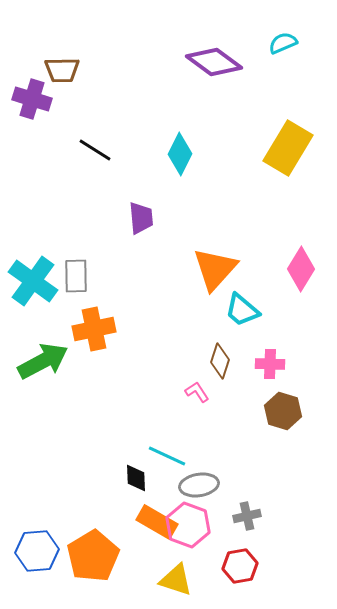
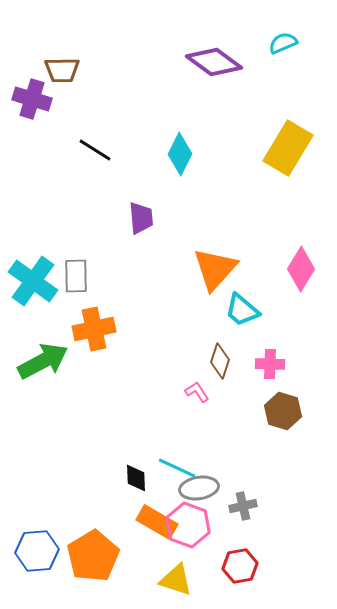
cyan line: moved 10 px right, 12 px down
gray ellipse: moved 3 px down
gray cross: moved 4 px left, 10 px up
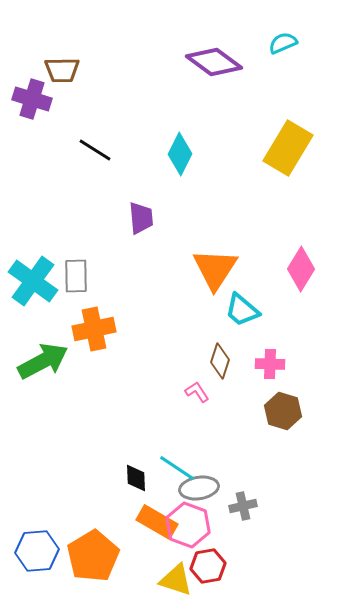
orange triangle: rotated 9 degrees counterclockwise
cyan line: rotated 9 degrees clockwise
red hexagon: moved 32 px left
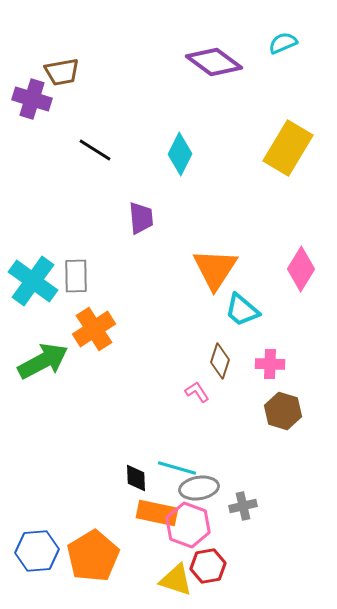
brown trapezoid: moved 2 px down; rotated 9 degrees counterclockwise
orange cross: rotated 21 degrees counterclockwise
cyan line: rotated 18 degrees counterclockwise
orange rectangle: moved 9 px up; rotated 18 degrees counterclockwise
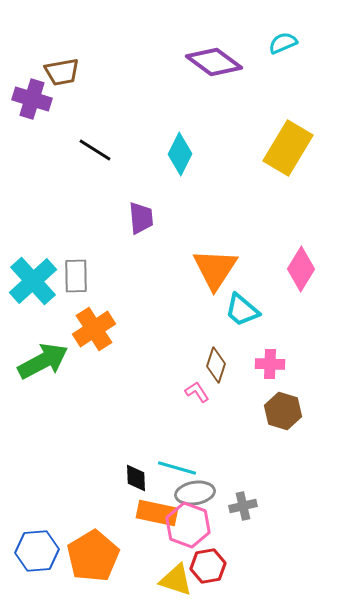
cyan cross: rotated 12 degrees clockwise
brown diamond: moved 4 px left, 4 px down
gray ellipse: moved 4 px left, 5 px down
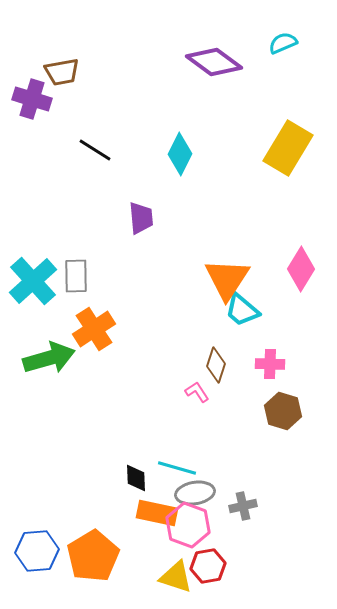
orange triangle: moved 12 px right, 10 px down
green arrow: moved 6 px right, 3 px up; rotated 12 degrees clockwise
yellow triangle: moved 3 px up
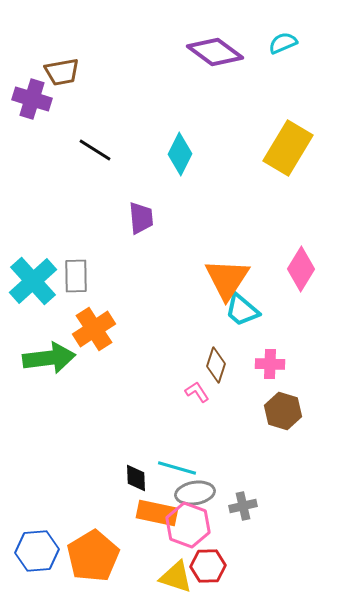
purple diamond: moved 1 px right, 10 px up
green arrow: rotated 9 degrees clockwise
red hexagon: rotated 8 degrees clockwise
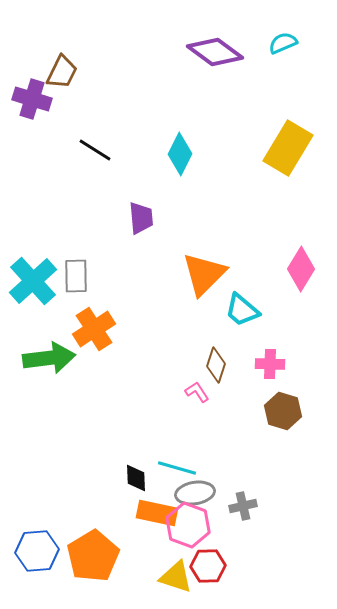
brown trapezoid: rotated 54 degrees counterclockwise
orange triangle: moved 23 px left, 5 px up; rotated 12 degrees clockwise
